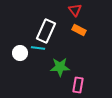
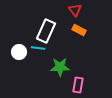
white circle: moved 1 px left, 1 px up
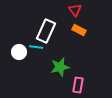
cyan line: moved 2 px left, 1 px up
green star: rotated 12 degrees counterclockwise
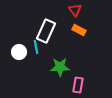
cyan line: rotated 72 degrees clockwise
green star: rotated 12 degrees clockwise
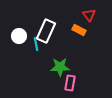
red triangle: moved 14 px right, 5 px down
cyan line: moved 3 px up
white circle: moved 16 px up
pink rectangle: moved 8 px left, 2 px up
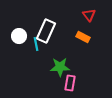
orange rectangle: moved 4 px right, 7 px down
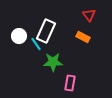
cyan line: rotated 24 degrees counterclockwise
green star: moved 7 px left, 5 px up
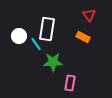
white rectangle: moved 1 px right, 2 px up; rotated 15 degrees counterclockwise
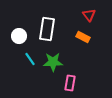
cyan line: moved 6 px left, 15 px down
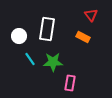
red triangle: moved 2 px right
